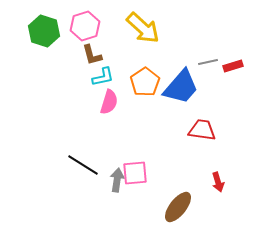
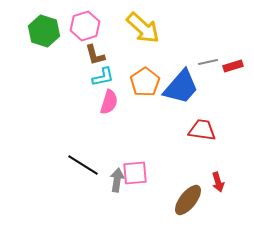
brown L-shape: moved 3 px right
brown ellipse: moved 10 px right, 7 px up
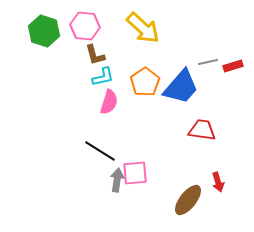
pink hexagon: rotated 24 degrees clockwise
black line: moved 17 px right, 14 px up
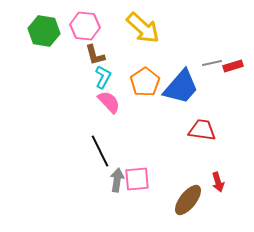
green hexagon: rotated 8 degrees counterclockwise
gray line: moved 4 px right, 1 px down
cyan L-shape: rotated 50 degrees counterclockwise
pink semicircle: rotated 60 degrees counterclockwise
black line: rotated 32 degrees clockwise
pink square: moved 2 px right, 6 px down
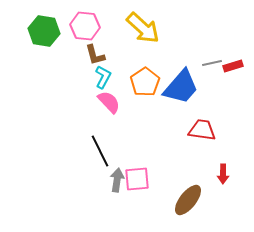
red arrow: moved 5 px right, 8 px up; rotated 18 degrees clockwise
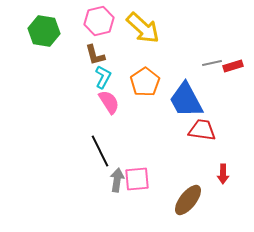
pink hexagon: moved 14 px right, 5 px up; rotated 20 degrees counterclockwise
blue trapezoid: moved 5 px right, 13 px down; rotated 111 degrees clockwise
pink semicircle: rotated 10 degrees clockwise
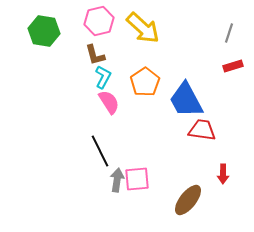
gray line: moved 17 px right, 30 px up; rotated 60 degrees counterclockwise
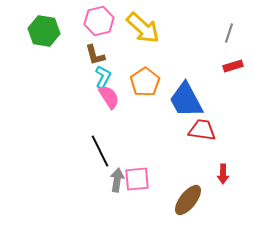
pink semicircle: moved 5 px up
